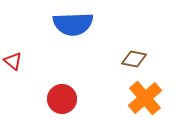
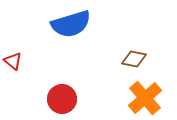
blue semicircle: moved 2 px left; rotated 15 degrees counterclockwise
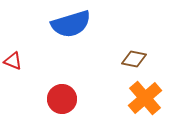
red triangle: rotated 18 degrees counterclockwise
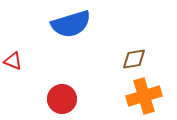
brown diamond: rotated 20 degrees counterclockwise
orange cross: moved 1 px left, 2 px up; rotated 24 degrees clockwise
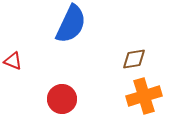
blue semicircle: rotated 48 degrees counterclockwise
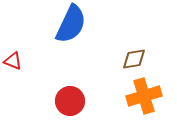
red circle: moved 8 px right, 2 px down
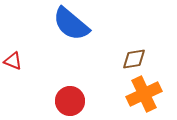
blue semicircle: rotated 105 degrees clockwise
orange cross: moved 2 px up; rotated 8 degrees counterclockwise
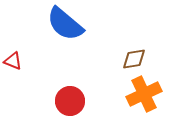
blue semicircle: moved 6 px left
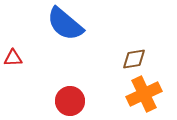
red triangle: moved 3 px up; rotated 24 degrees counterclockwise
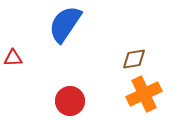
blue semicircle: rotated 84 degrees clockwise
